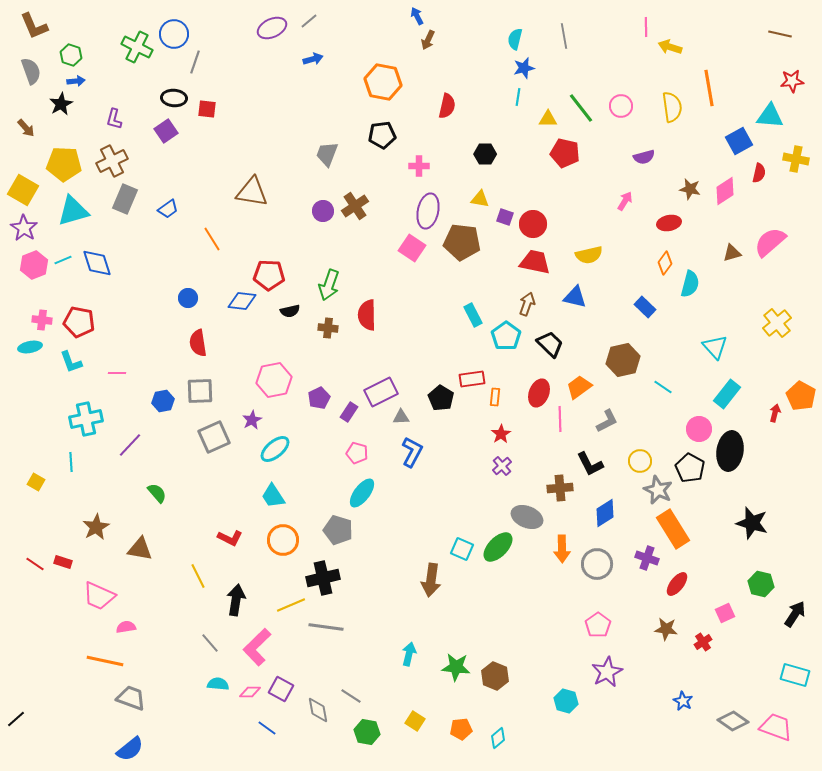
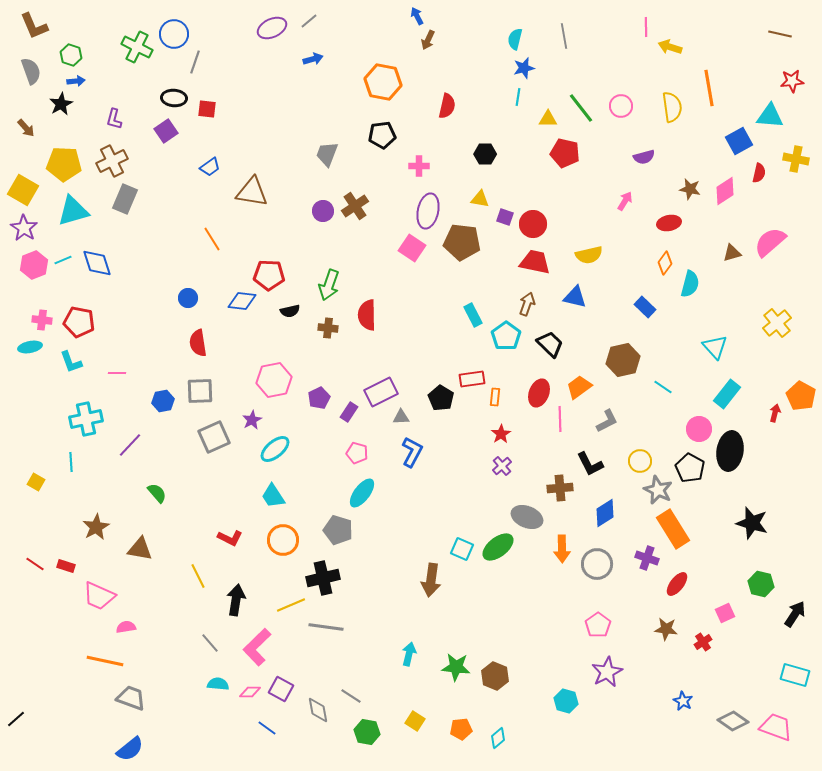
blue trapezoid at (168, 209): moved 42 px right, 42 px up
green ellipse at (498, 547): rotated 8 degrees clockwise
red rectangle at (63, 562): moved 3 px right, 4 px down
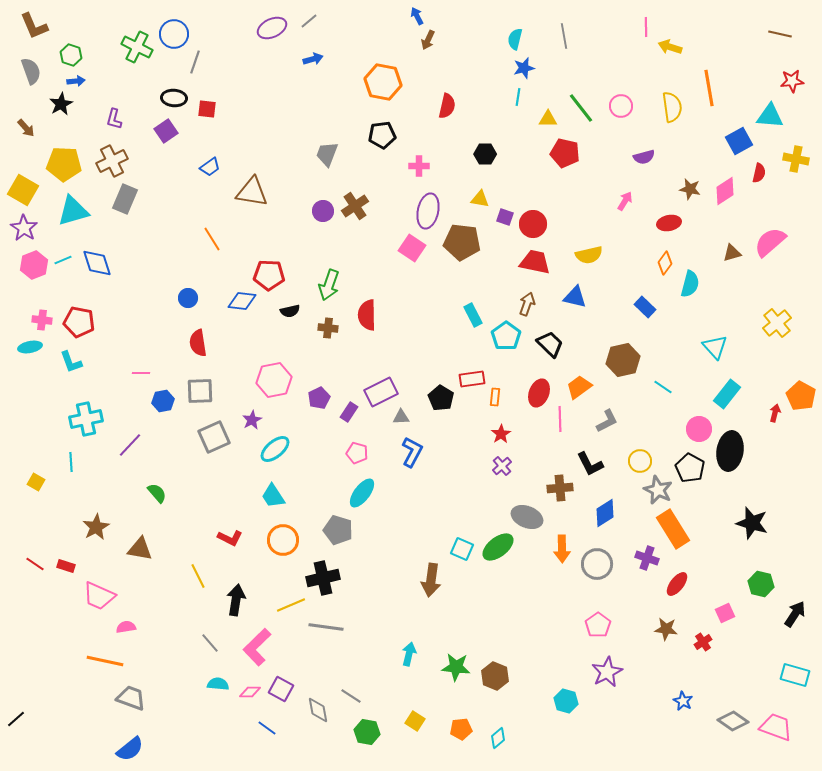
pink line at (117, 373): moved 24 px right
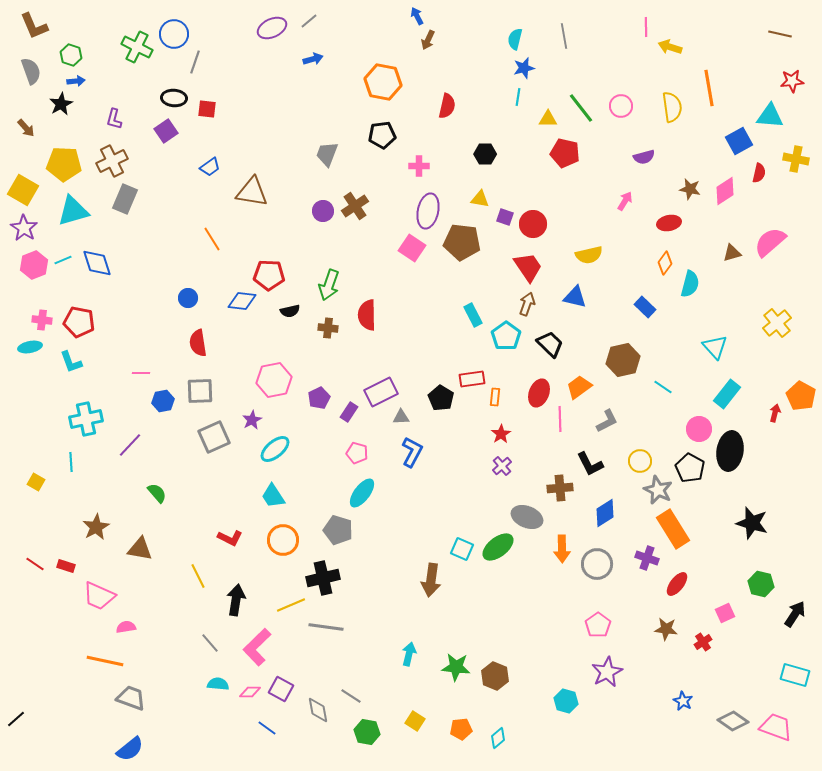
red trapezoid at (535, 262): moved 7 px left, 5 px down; rotated 44 degrees clockwise
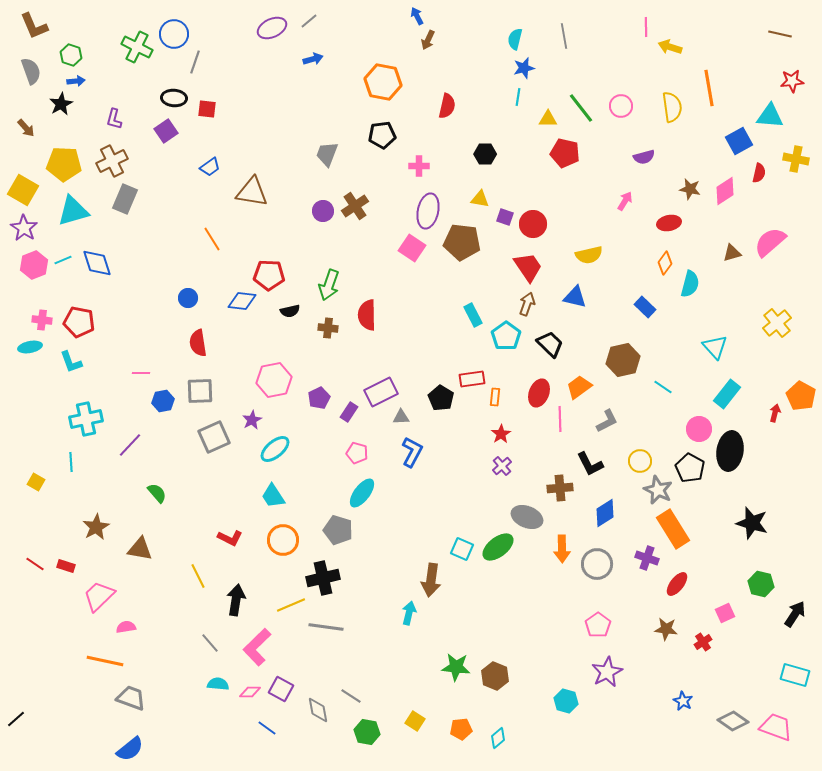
pink trapezoid at (99, 596): rotated 112 degrees clockwise
cyan arrow at (409, 654): moved 41 px up
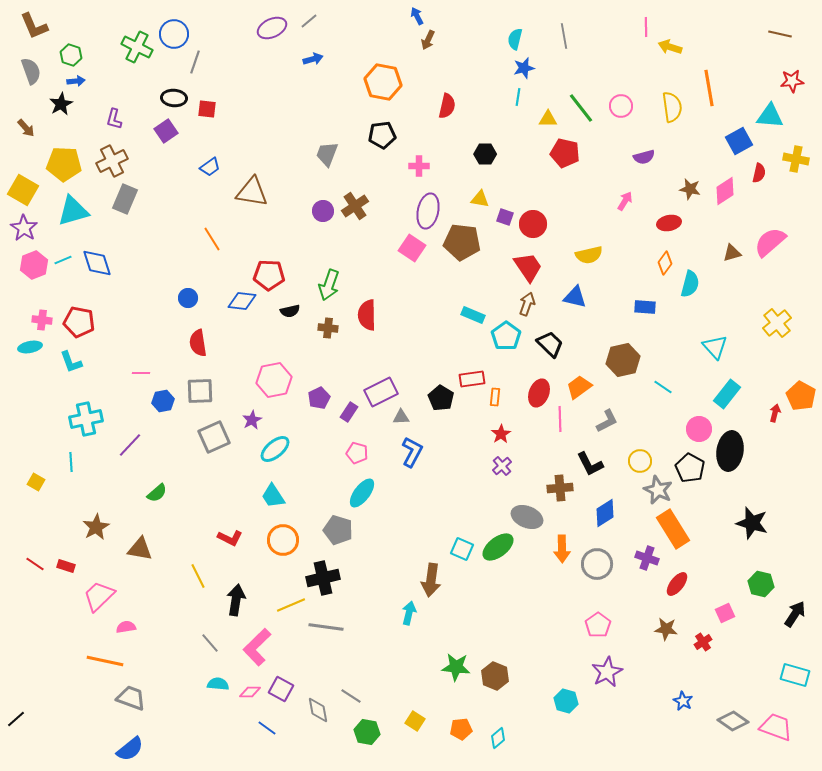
blue rectangle at (645, 307): rotated 40 degrees counterclockwise
cyan rectangle at (473, 315): rotated 40 degrees counterclockwise
green semicircle at (157, 493): rotated 90 degrees clockwise
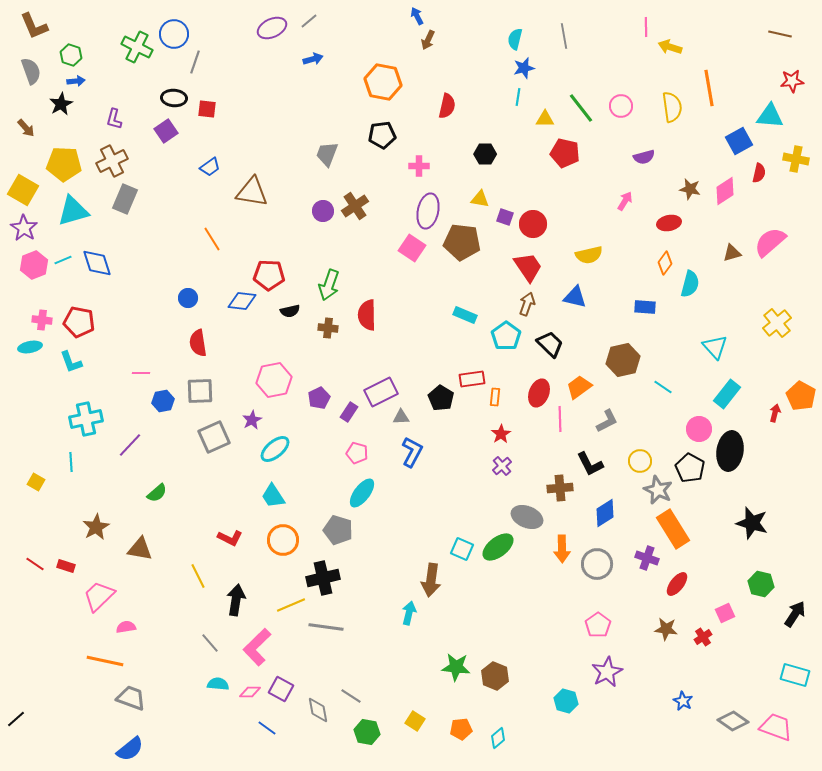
yellow triangle at (548, 119): moved 3 px left
cyan rectangle at (473, 315): moved 8 px left
red cross at (703, 642): moved 5 px up
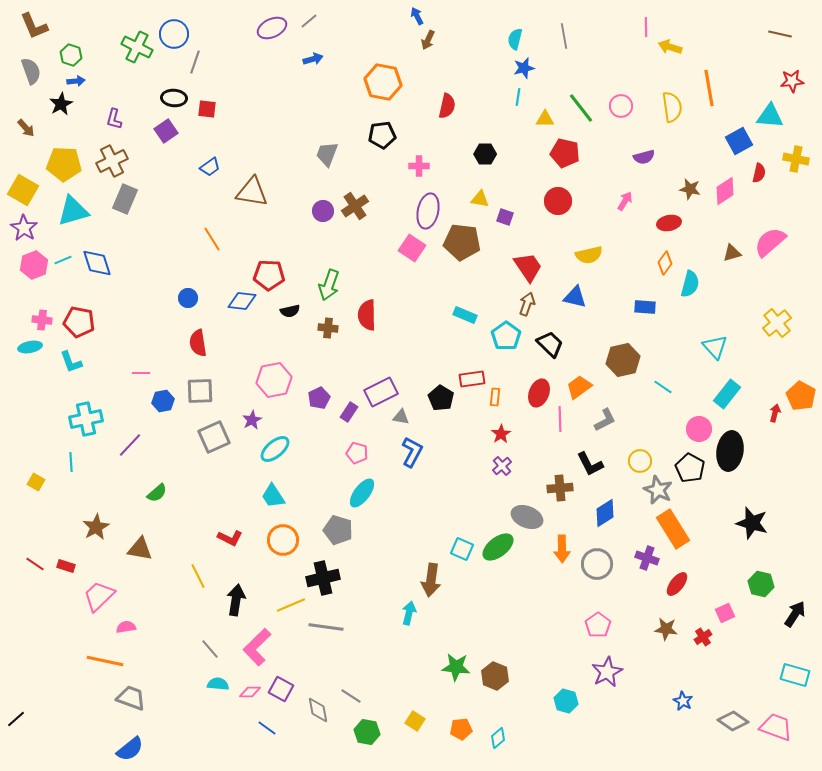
red circle at (533, 224): moved 25 px right, 23 px up
gray triangle at (401, 417): rotated 12 degrees clockwise
gray L-shape at (607, 421): moved 2 px left, 1 px up
gray line at (210, 643): moved 6 px down
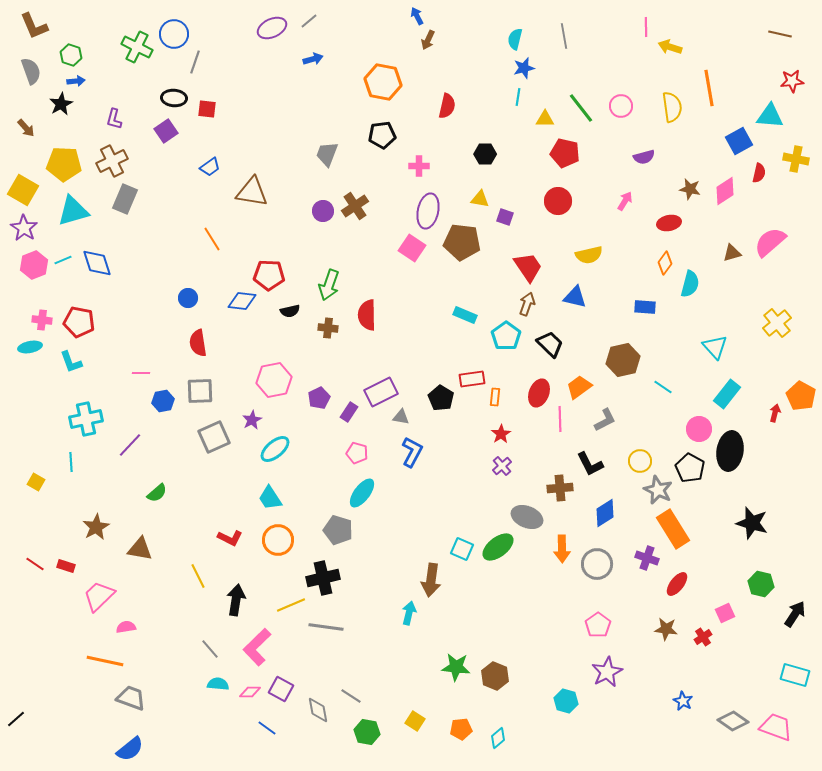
cyan trapezoid at (273, 496): moved 3 px left, 2 px down
orange circle at (283, 540): moved 5 px left
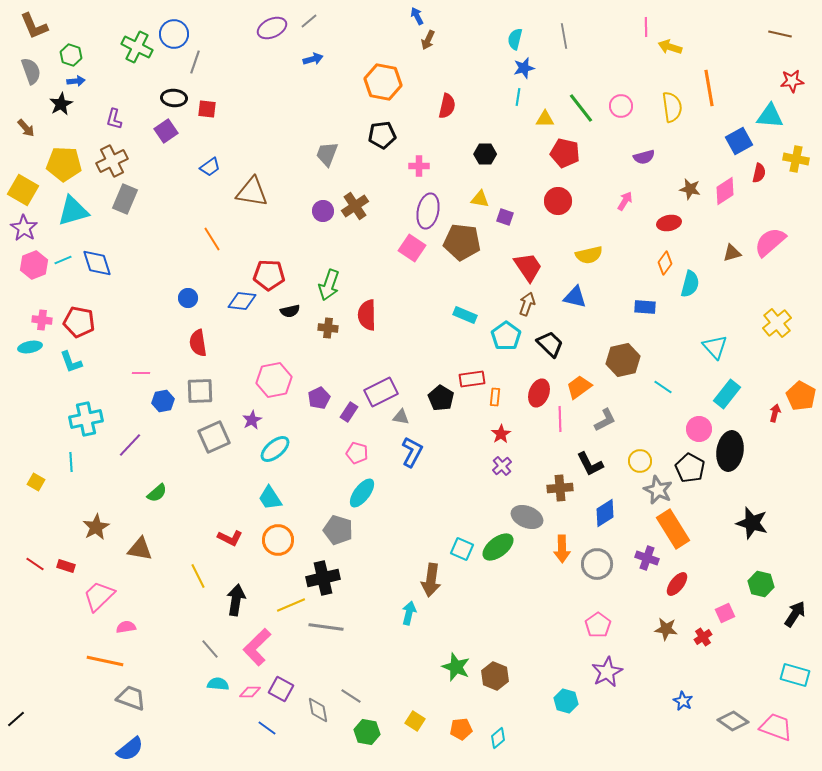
green star at (456, 667): rotated 16 degrees clockwise
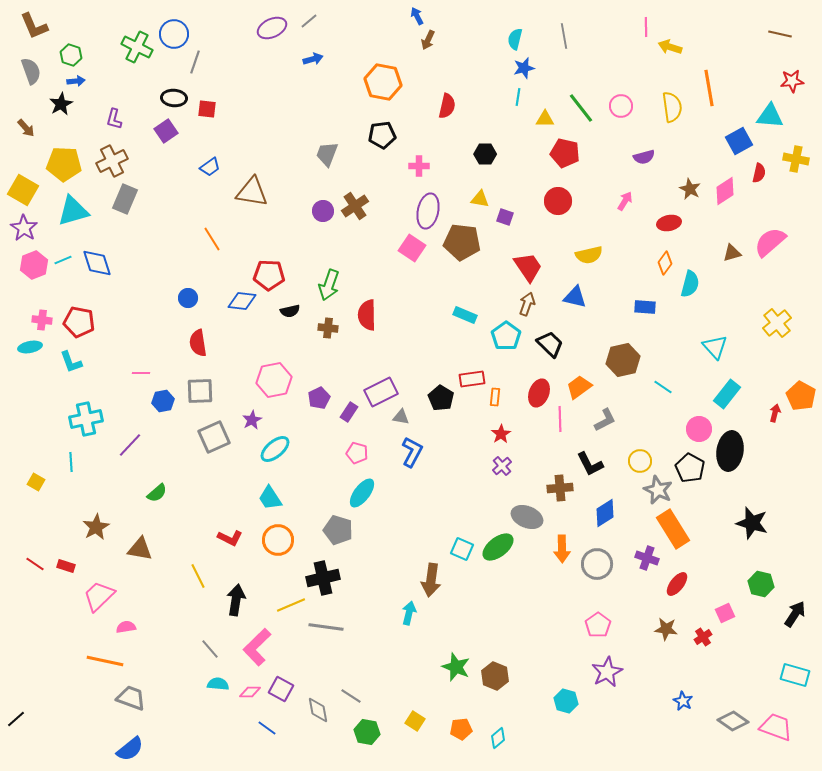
brown star at (690, 189): rotated 15 degrees clockwise
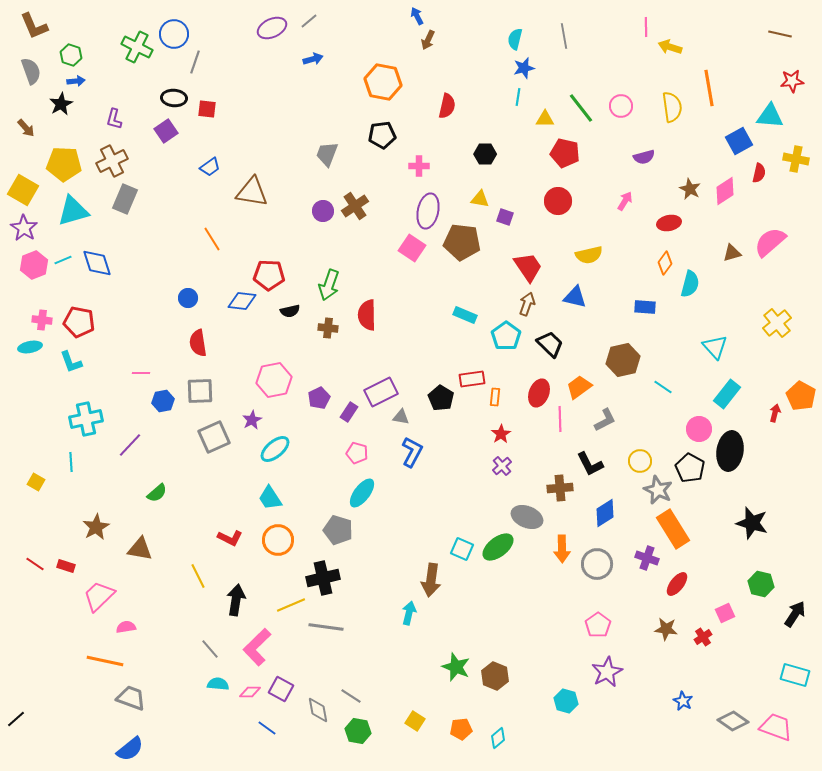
green hexagon at (367, 732): moved 9 px left, 1 px up
